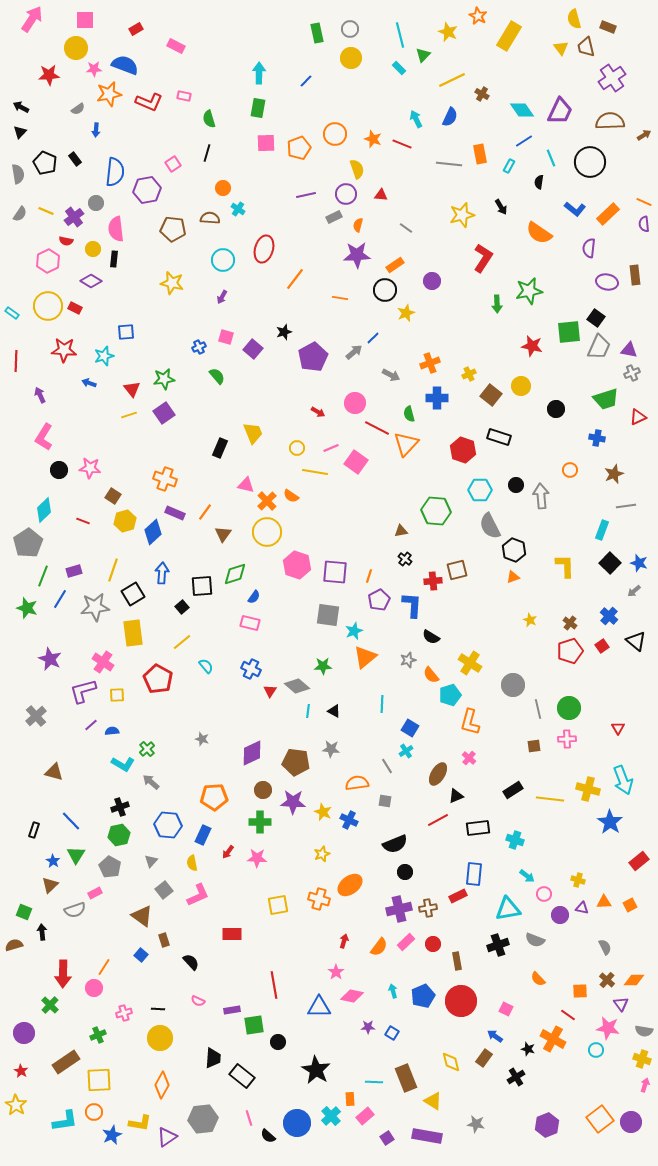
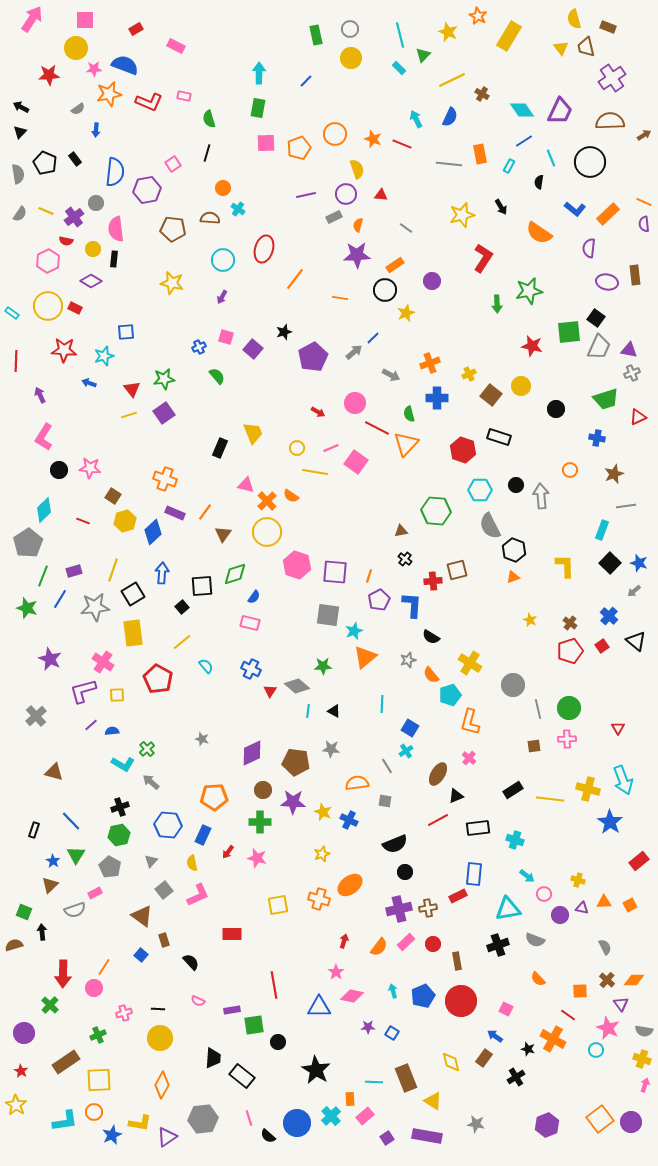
green rectangle at (317, 33): moved 1 px left, 2 px down
pink star at (257, 858): rotated 12 degrees clockwise
pink star at (608, 1028): rotated 15 degrees clockwise
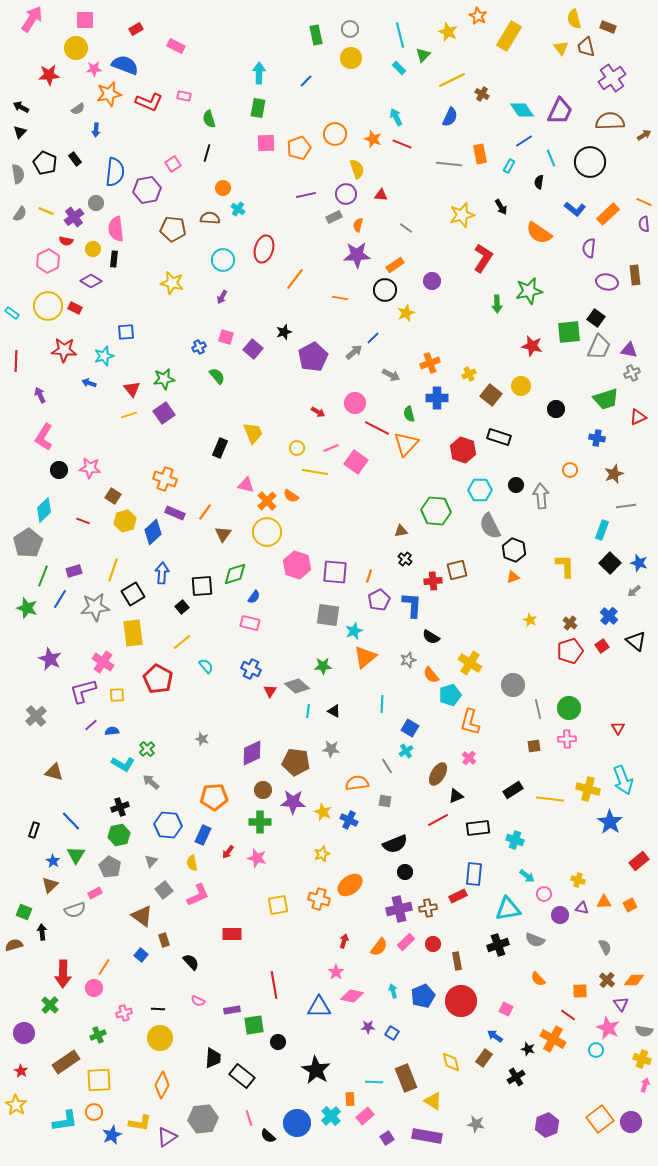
cyan arrow at (416, 119): moved 20 px left, 2 px up
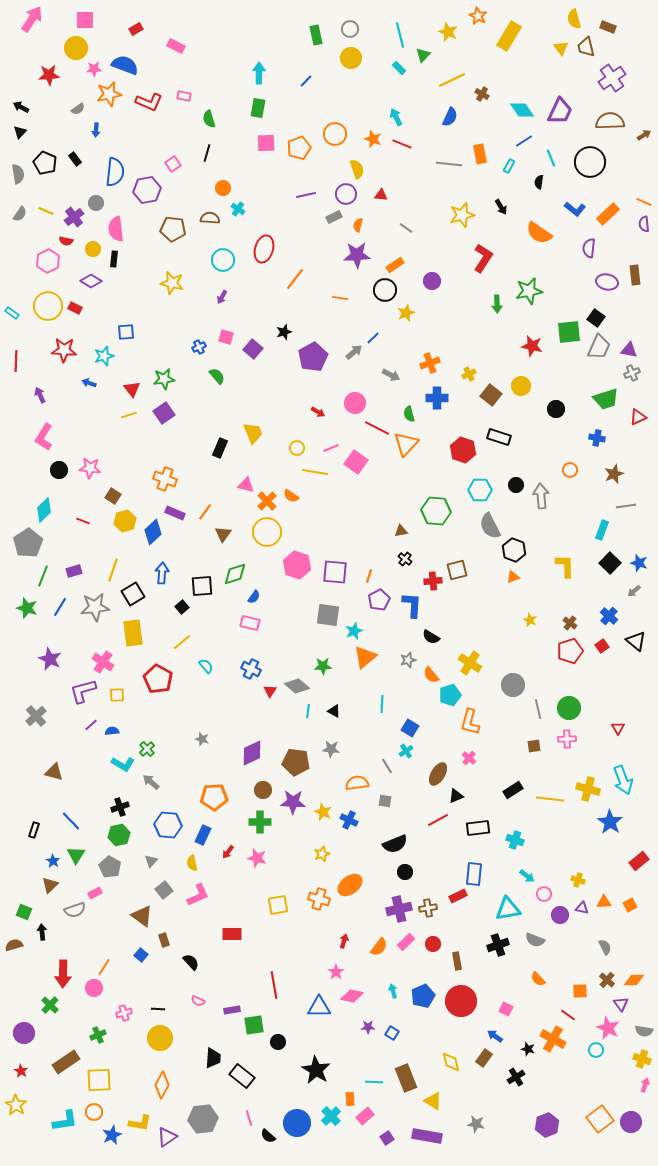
blue line at (60, 599): moved 8 px down
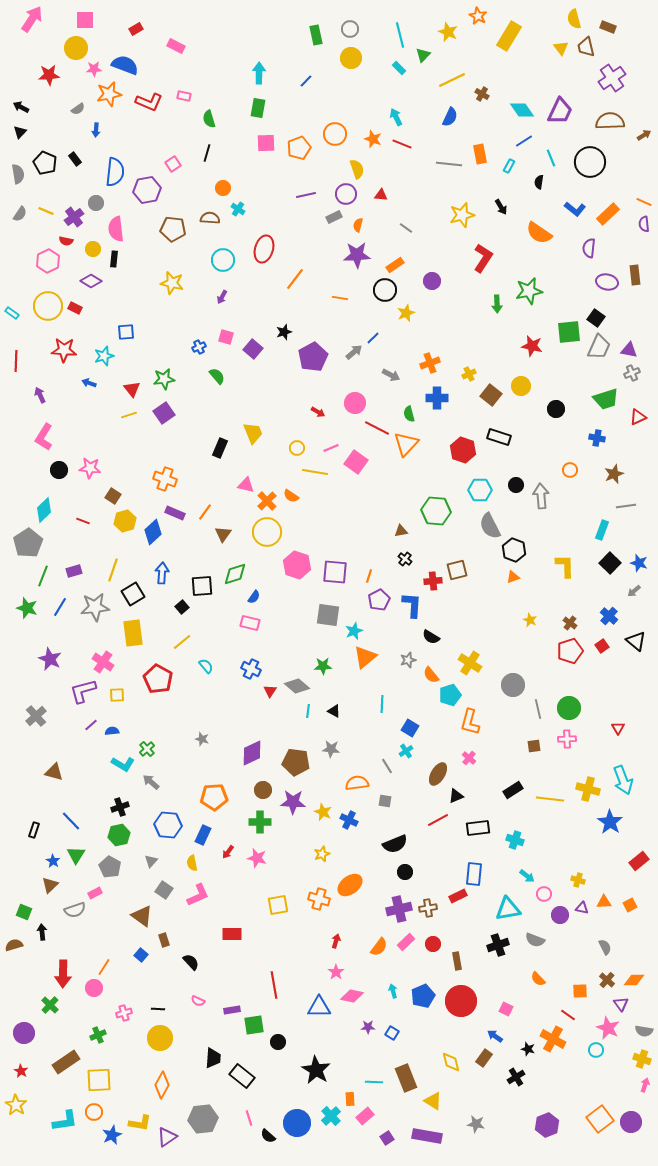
gray square at (164, 890): rotated 18 degrees counterclockwise
red arrow at (344, 941): moved 8 px left
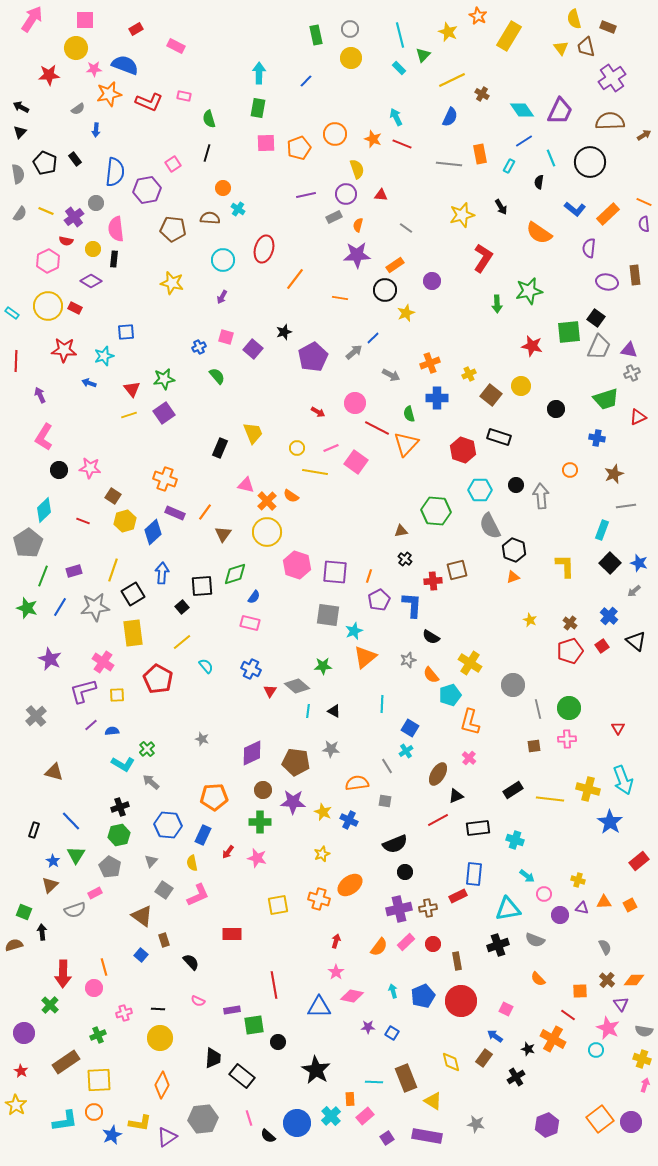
orange line at (104, 967): rotated 48 degrees counterclockwise
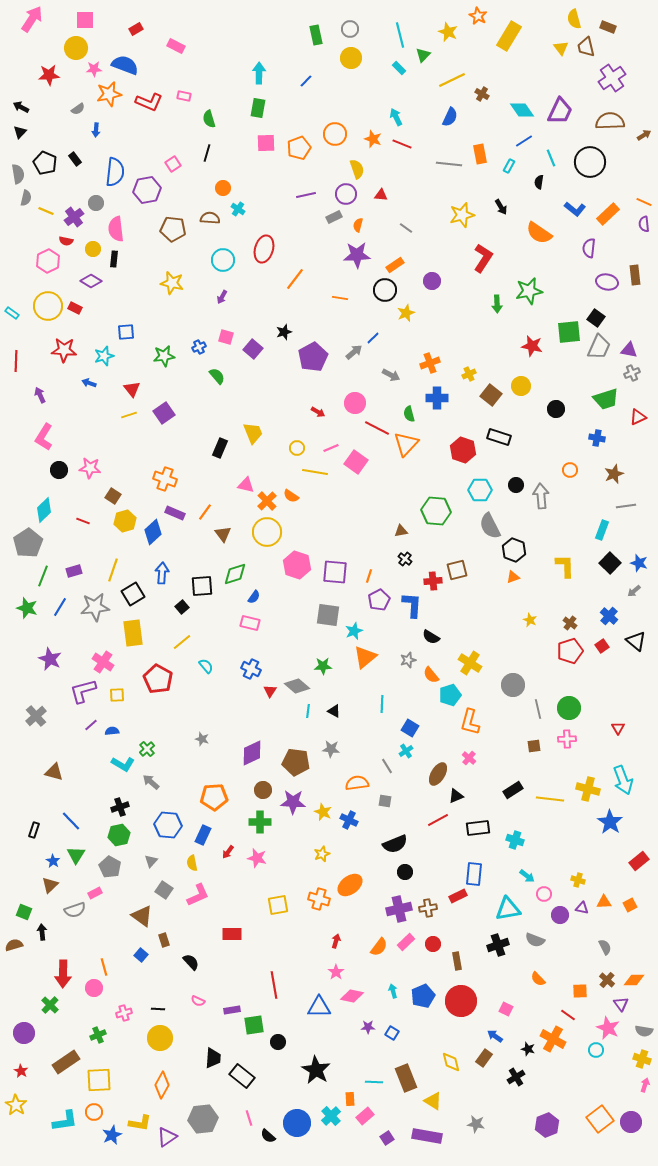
gray semicircle at (20, 214): moved 6 px right, 16 px up; rotated 21 degrees counterclockwise
green star at (164, 379): moved 23 px up
brown triangle at (223, 534): rotated 12 degrees counterclockwise
